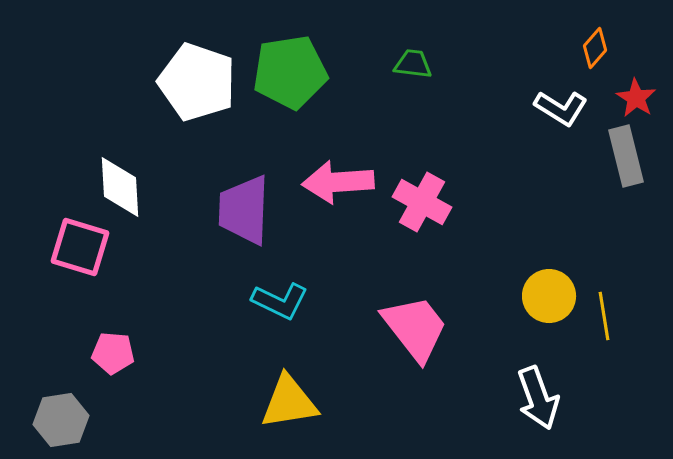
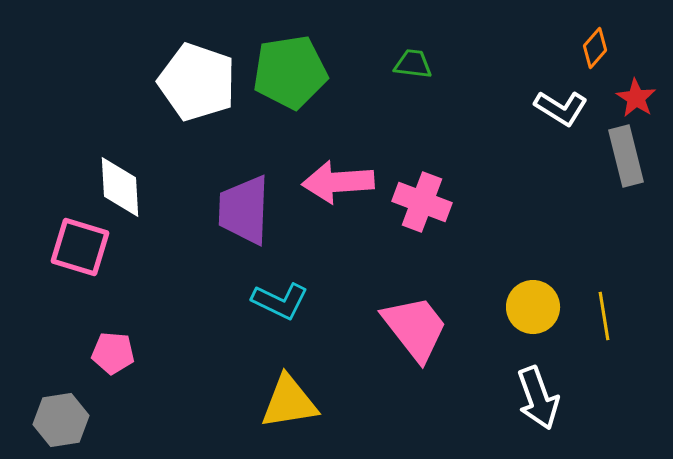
pink cross: rotated 8 degrees counterclockwise
yellow circle: moved 16 px left, 11 px down
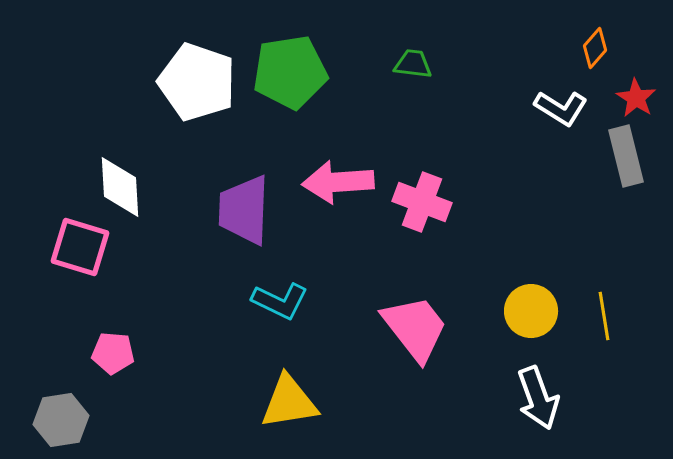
yellow circle: moved 2 px left, 4 px down
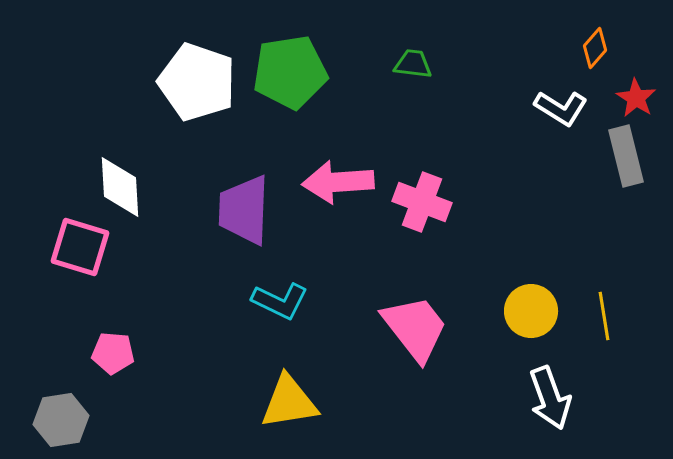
white arrow: moved 12 px right
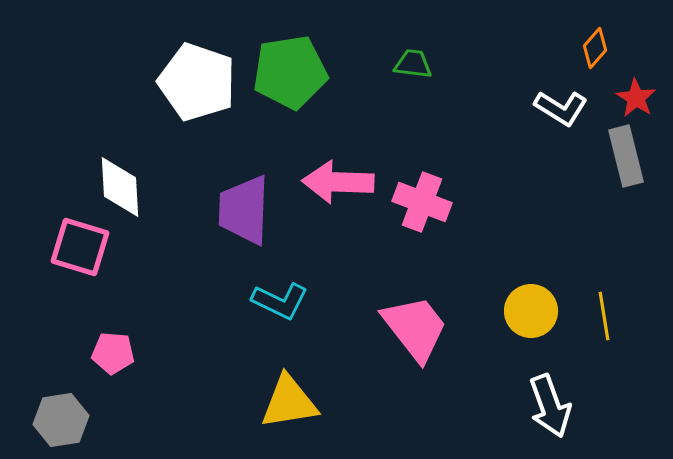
pink arrow: rotated 6 degrees clockwise
white arrow: moved 8 px down
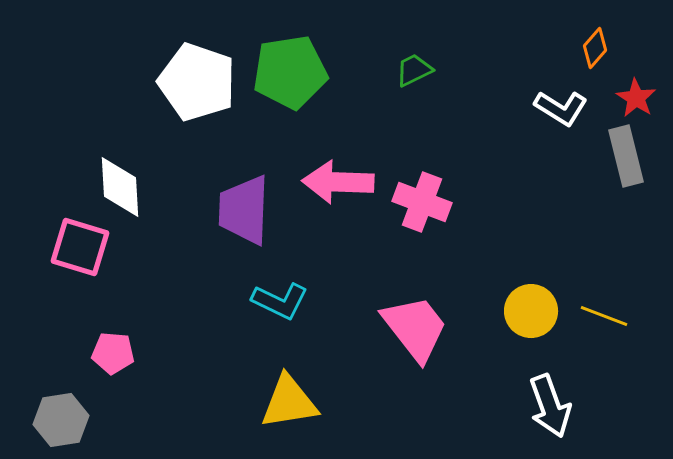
green trapezoid: moved 1 px right, 6 px down; rotated 33 degrees counterclockwise
yellow line: rotated 60 degrees counterclockwise
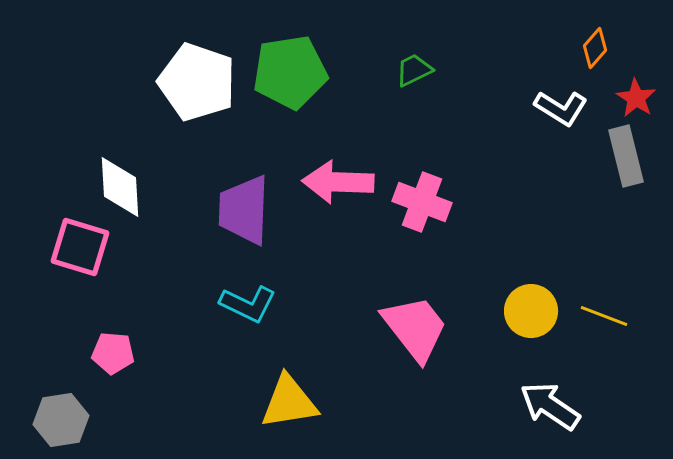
cyan L-shape: moved 32 px left, 3 px down
white arrow: rotated 144 degrees clockwise
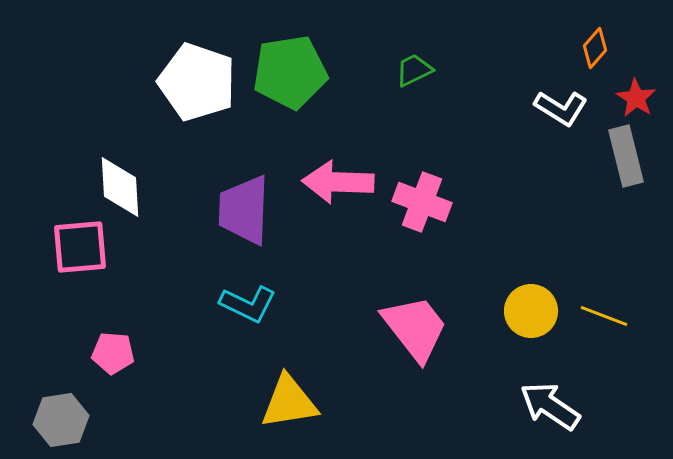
pink square: rotated 22 degrees counterclockwise
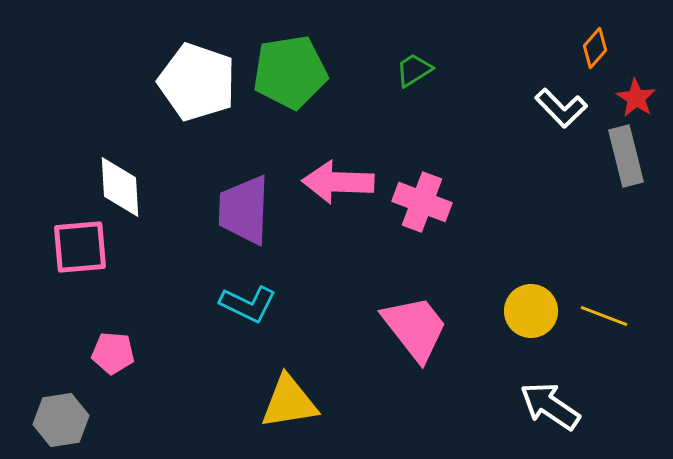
green trapezoid: rotated 6 degrees counterclockwise
white L-shape: rotated 14 degrees clockwise
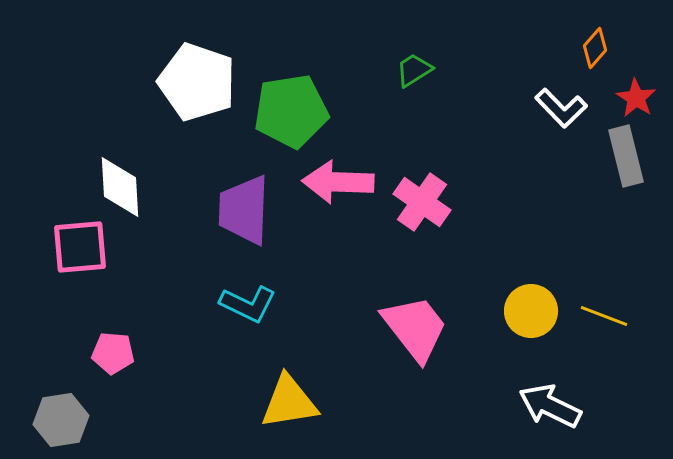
green pentagon: moved 1 px right, 39 px down
pink cross: rotated 14 degrees clockwise
white arrow: rotated 8 degrees counterclockwise
